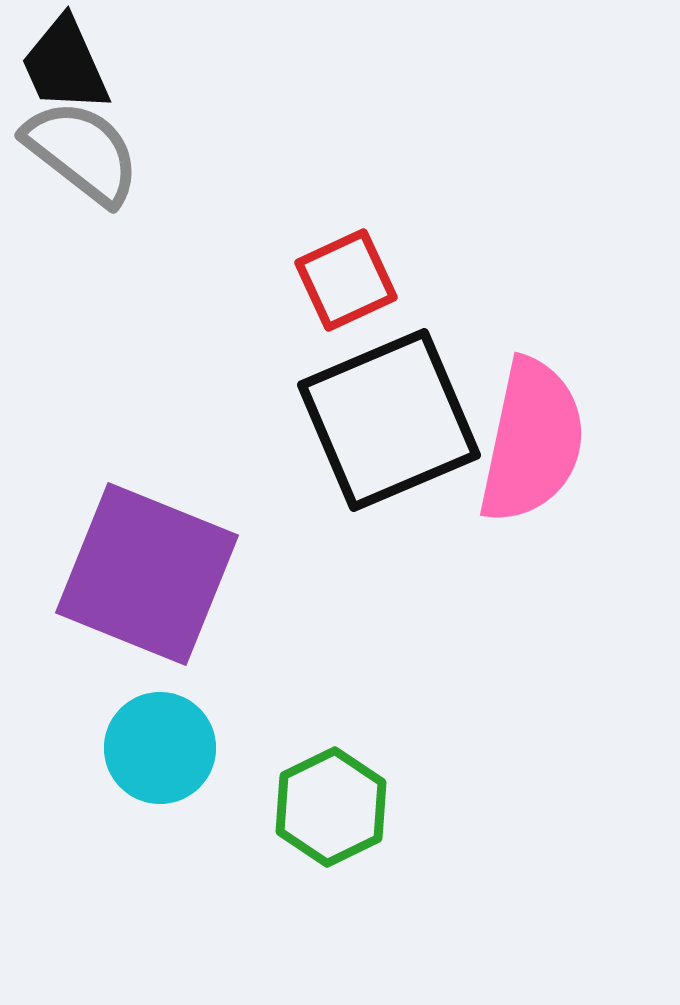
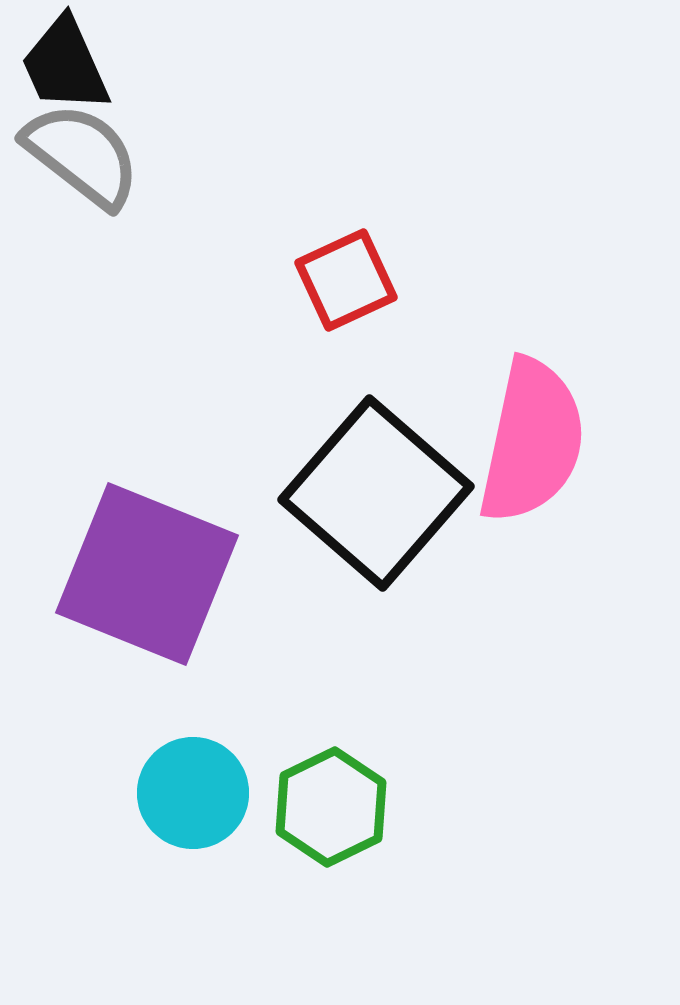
gray semicircle: moved 3 px down
black square: moved 13 px left, 73 px down; rotated 26 degrees counterclockwise
cyan circle: moved 33 px right, 45 px down
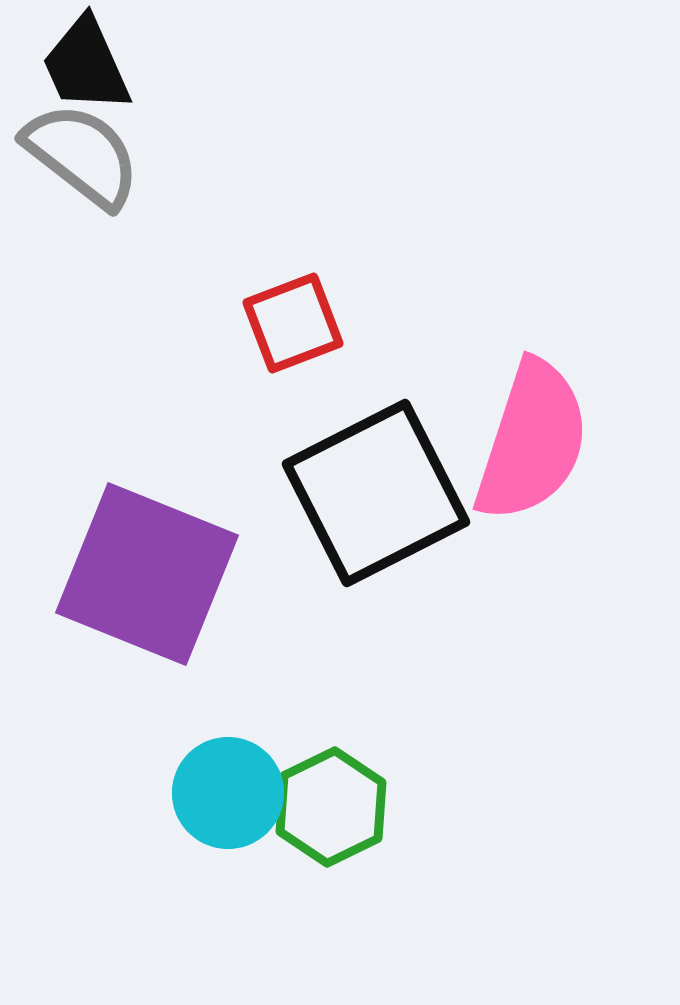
black trapezoid: moved 21 px right
red square: moved 53 px left, 43 px down; rotated 4 degrees clockwise
pink semicircle: rotated 6 degrees clockwise
black square: rotated 22 degrees clockwise
cyan circle: moved 35 px right
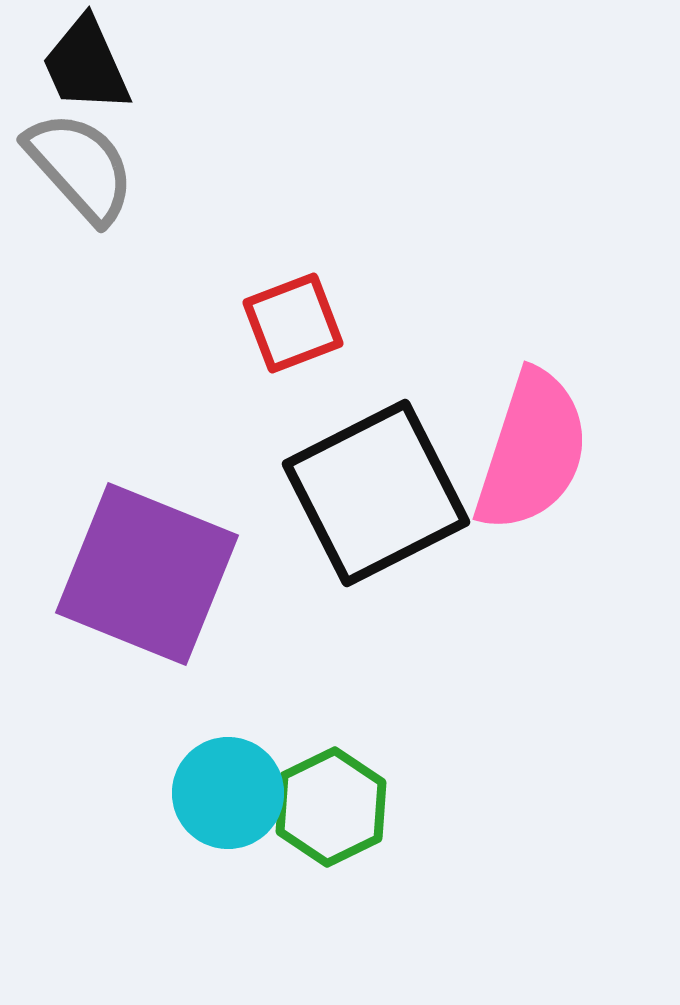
gray semicircle: moved 2 px left, 12 px down; rotated 10 degrees clockwise
pink semicircle: moved 10 px down
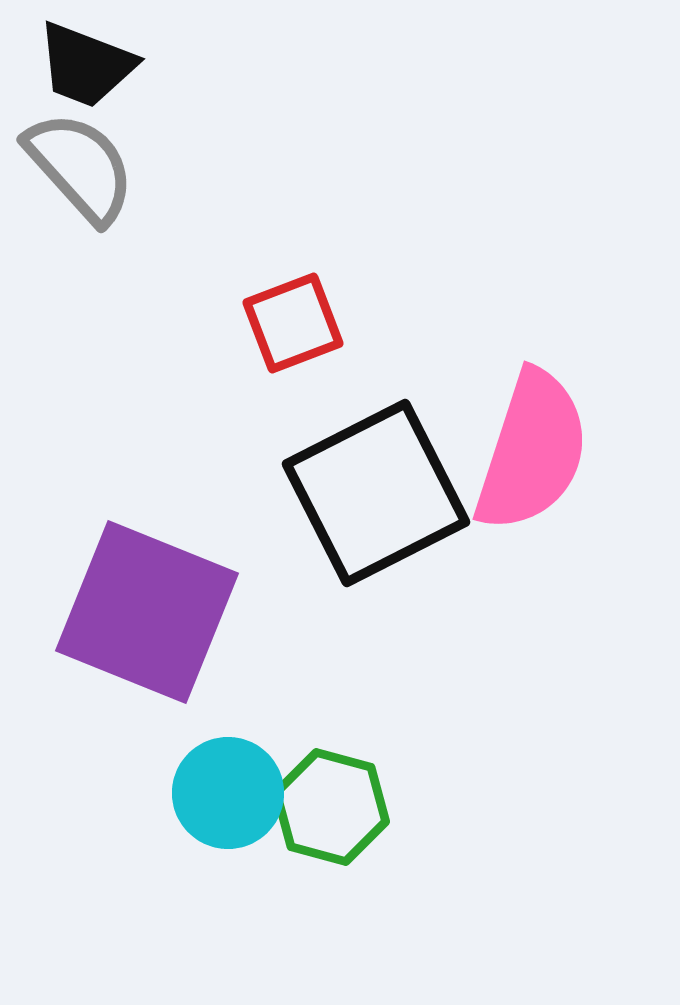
black trapezoid: rotated 45 degrees counterclockwise
purple square: moved 38 px down
green hexagon: rotated 19 degrees counterclockwise
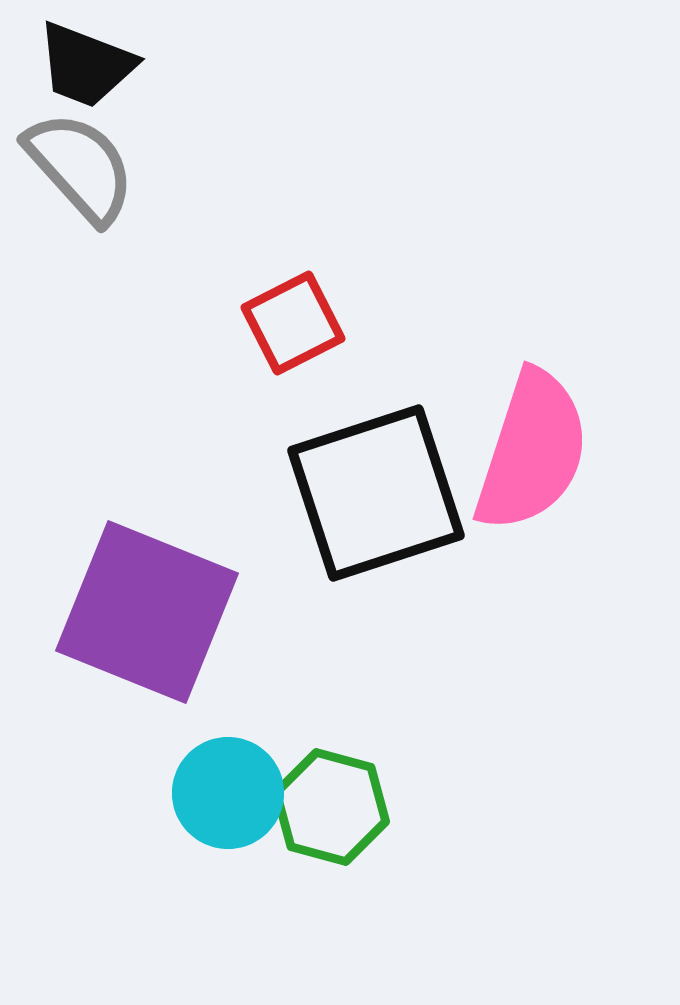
red square: rotated 6 degrees counterclockwise
black square: rotated 9 degrees clockwise
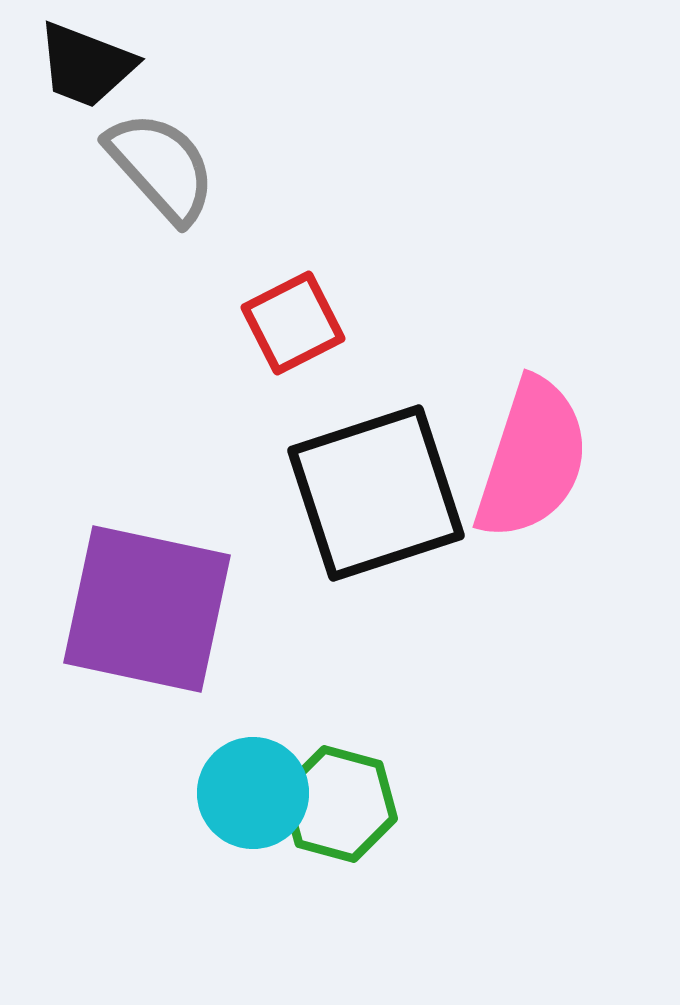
gray semicircle: moved 81 px right
pink semicircle: moved 8 px down
purple square: moved 3 px up; rotated 10 degrees counterclockwise
cyan circle: moved 25 px right
green hexagon: moved 8 px right, 3 px up
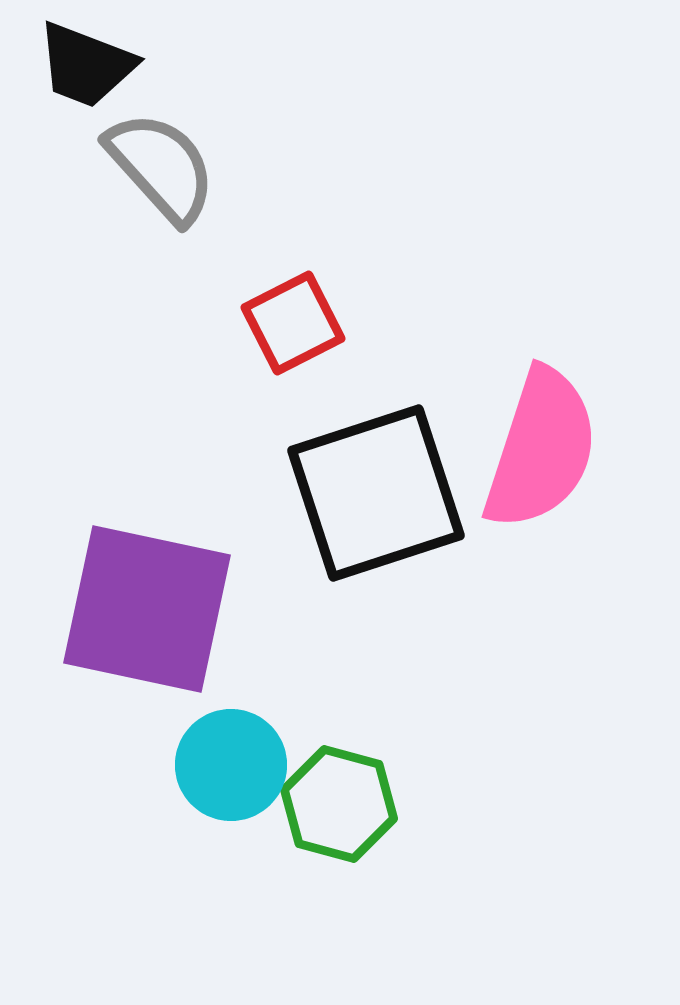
pink semicircle: moved 9 px right, 10 px up
cyan circle: moved 22 px left, 28 px up
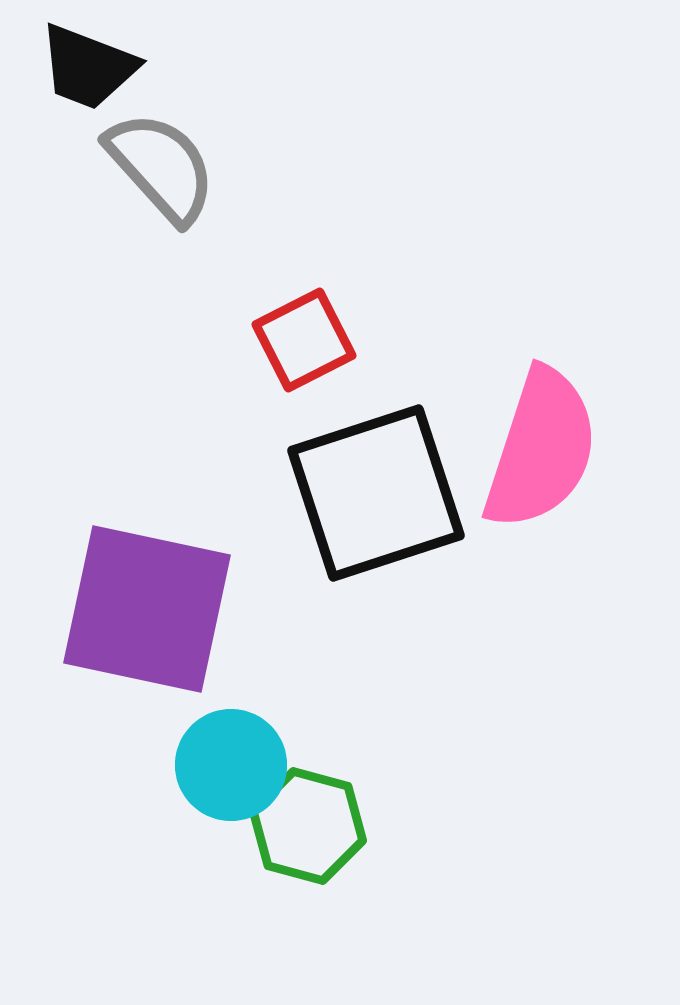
black trapezoid: moved 2 px right, 2 px down
red square: moved 11 px right, 17 px down
green hexagon: moved 31 px left, 22 px down
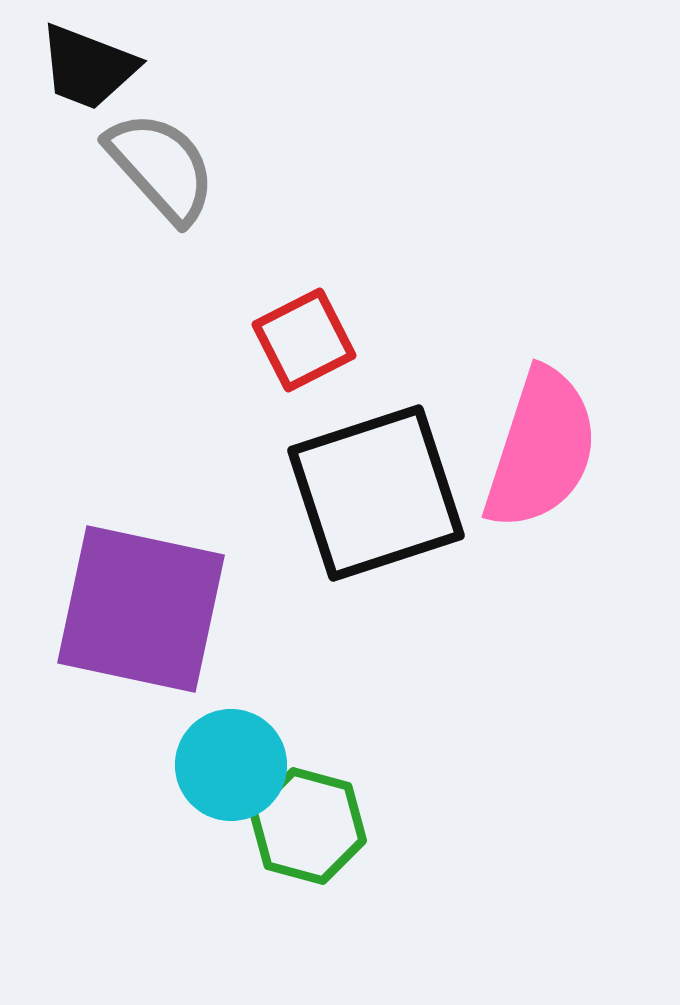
purple square: moved 6 px left
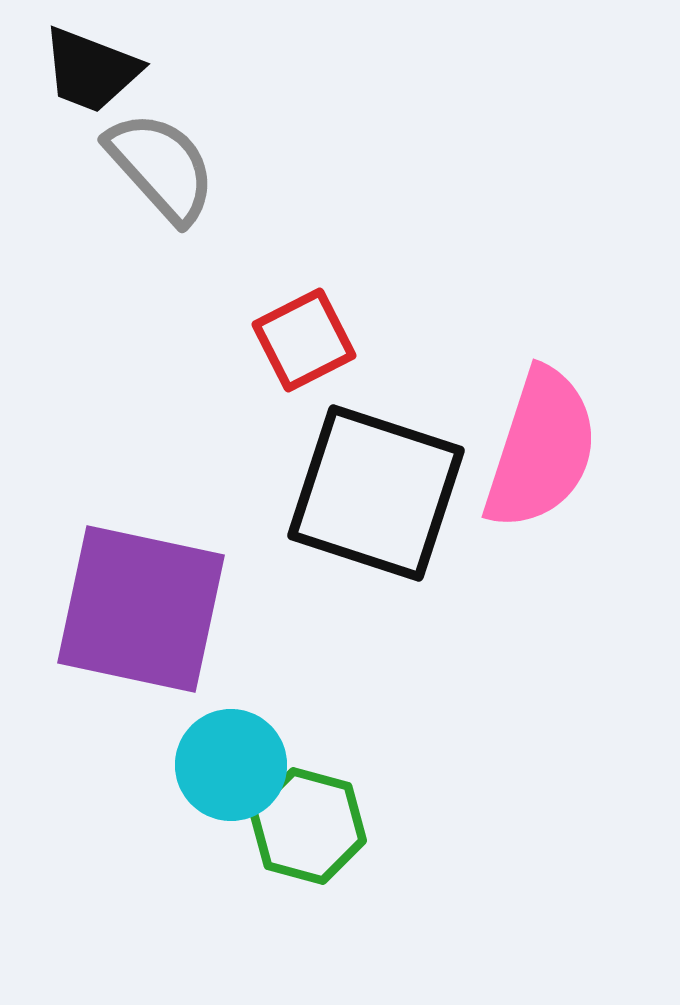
black trapezoid: moved 3 px right, 3 px down
black square: rotated 36 degrees clockwise
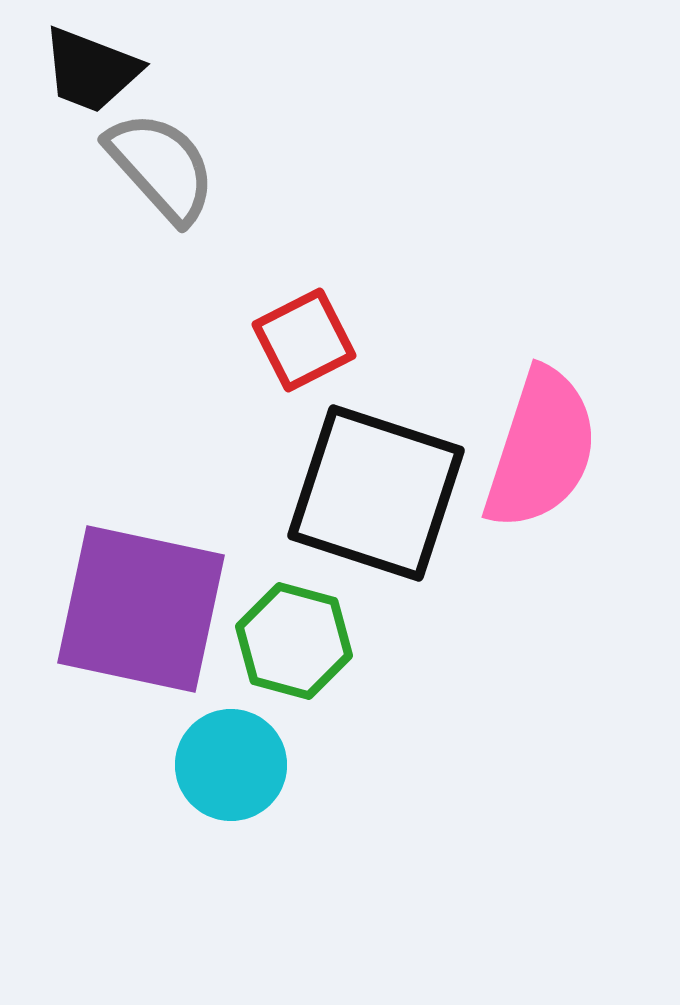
green hexagon: moved 14 px left, 185 px up
